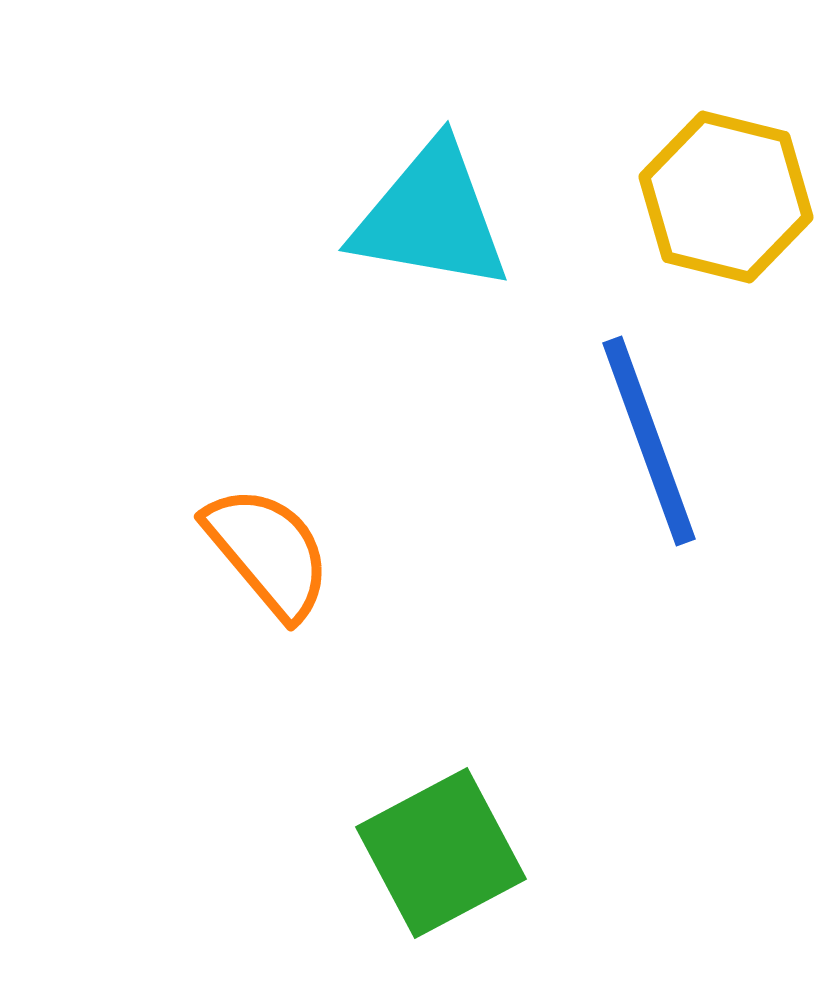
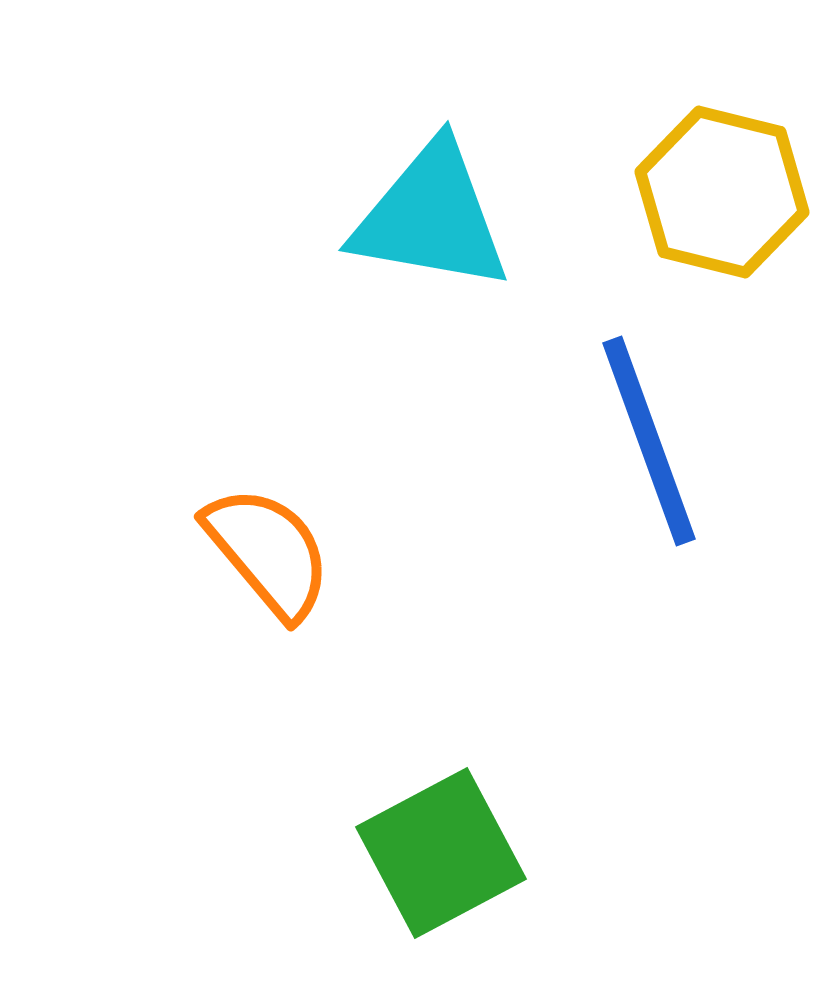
yellow hexagon: moved 4 px left, 5 px up
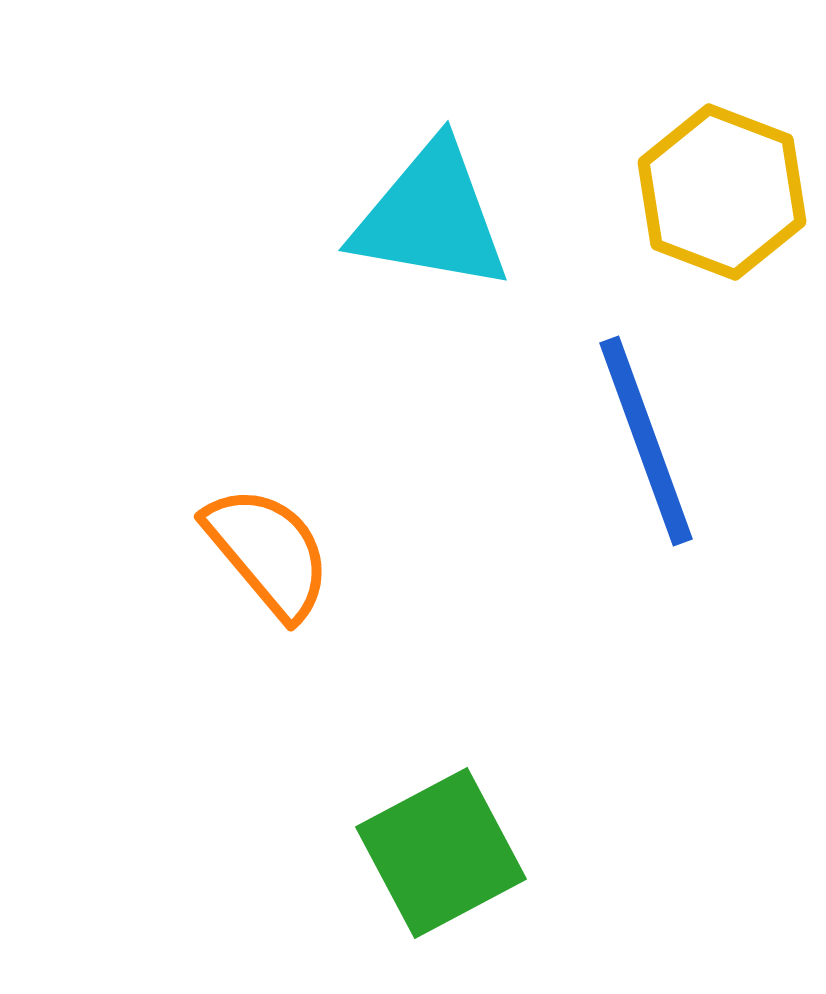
yellow hexagon: rotated 7 degrees clockwise
blue line: moved 3 px left
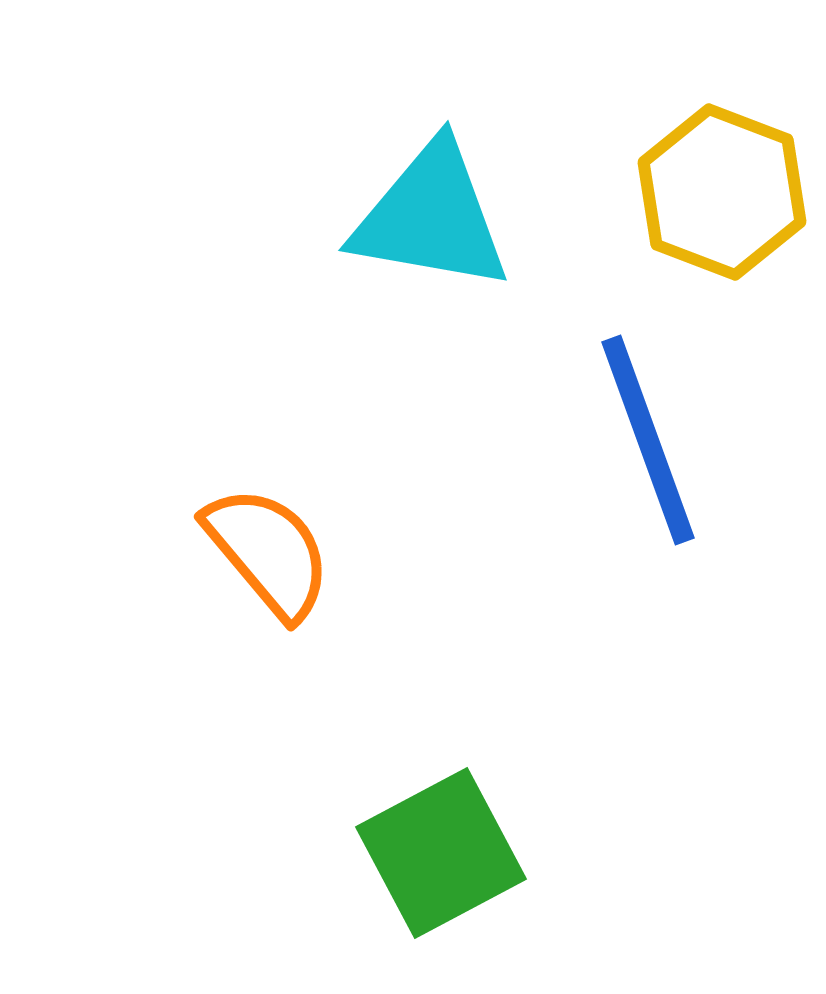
blue line: moved 2 px right, 1 px up
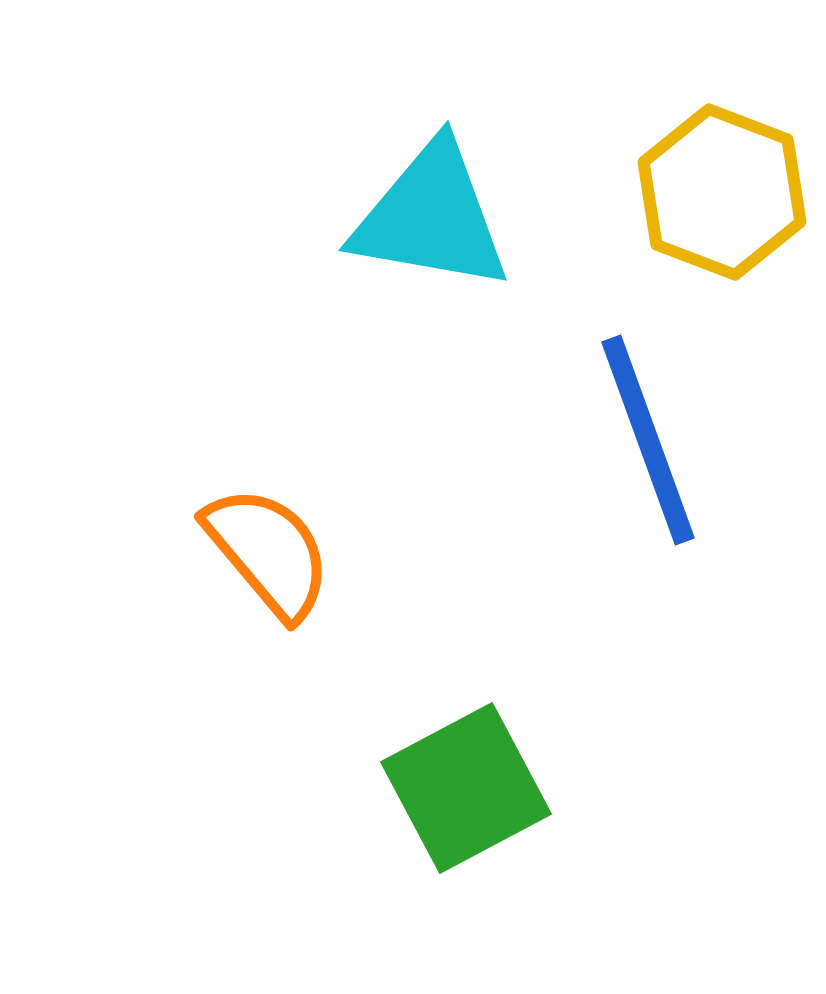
green square: moved 25 px right, 65 px up
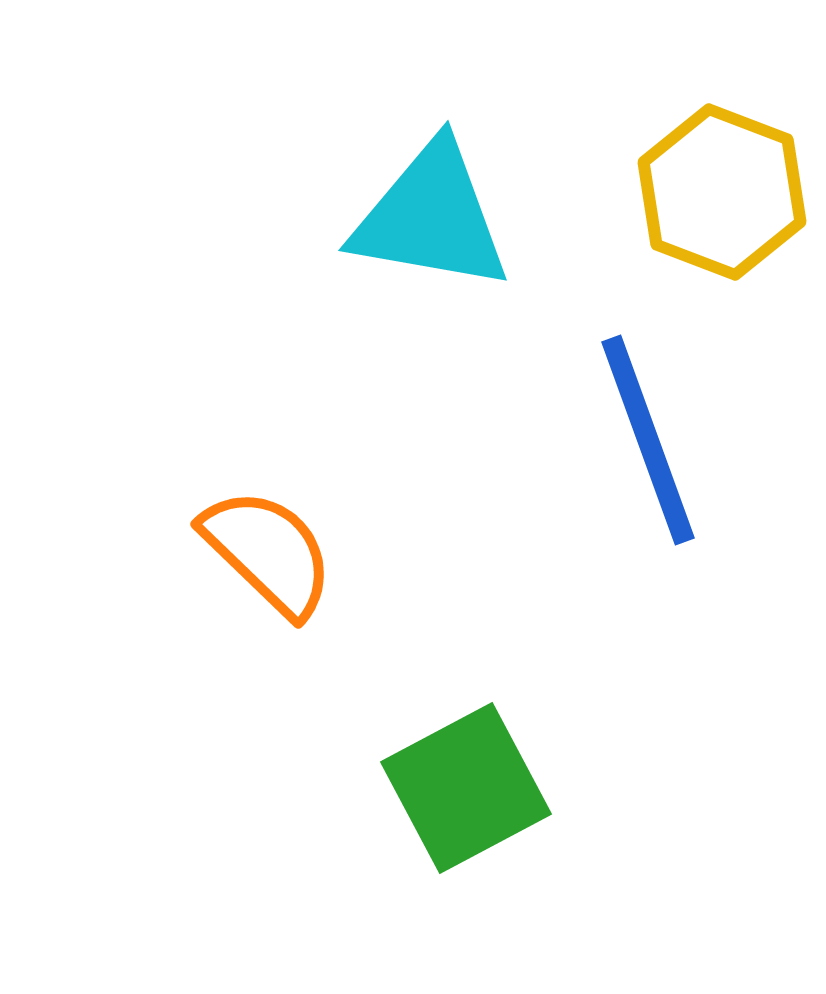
orange semicircle: rotated 6 degrees counterclockwise
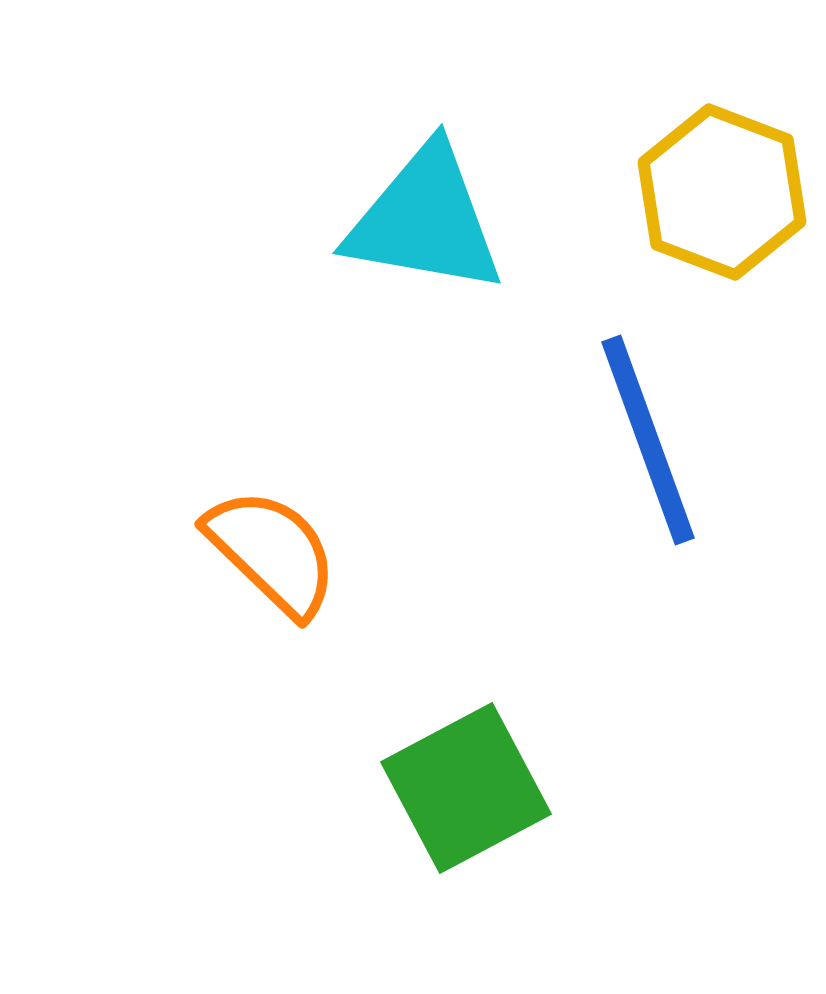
cyan triangle: moved 6 px left, 3 px down
orange semicircle: moved 4 px right
